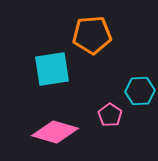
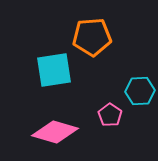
orange pentagon: moved 2 px down
cyan square: moved 2 px right, 1 px down
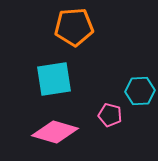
orange pentagon: moved 18 px left, 10 px up
cyan square: moved 9 px down
pink pentagon: rotated 20 degrees counterclockwise
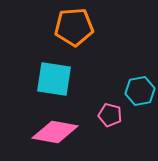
cyan square: rotated 18 degrees clockwise
cyan hexagon: rotated 8 degrees counterclockwise
pink diamond: rotated 6 degrees counterclockwise
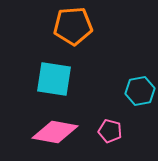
orange pentagon: moved 1 px left, 1 px up
pink pentagon: moved 16 px down
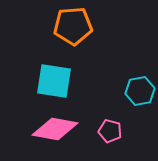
cyan square: moved 2 px down
pink diamond: moved 3 px up
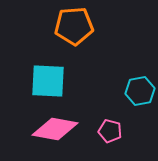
orange pentagon: moved 1 px right
cyan square: moved 6 px left; rotated 6 degrees counterclockwise
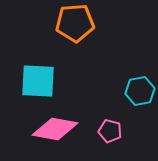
orange pentagon: moved 1 px right, 3 px up
cyan square: moved 10 px left
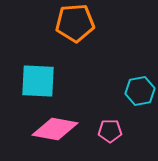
pink pentagon: rotated 15 degrees counterclockwise
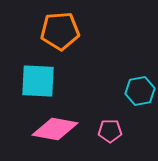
orange pentagon: moved 15 px left, 8 px down
